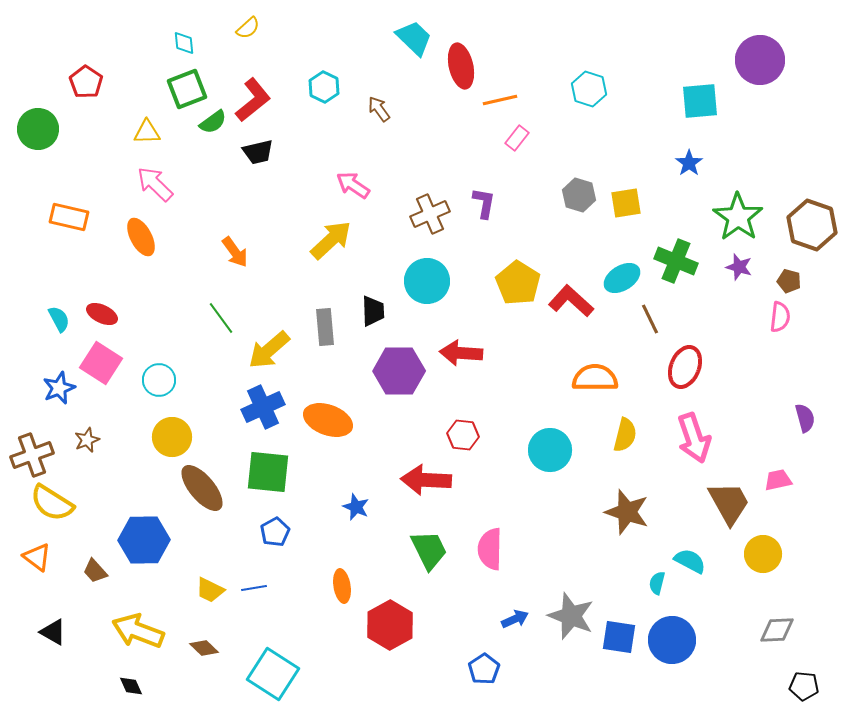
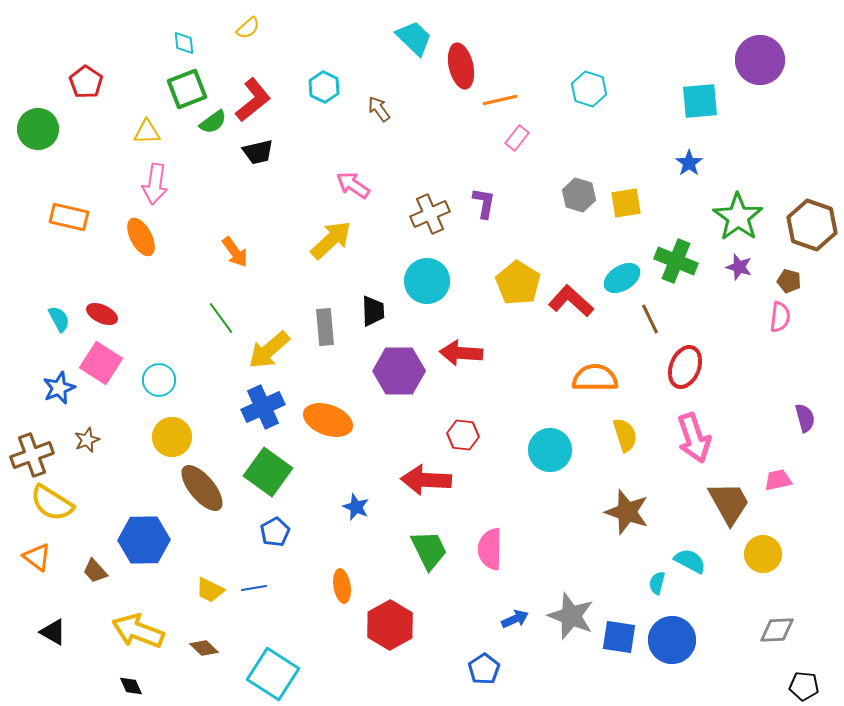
pink arrow at (155, 184): rotated 126 degrees counterclockwise
yellow semicircle at (625, 435): rotated 32 degrees counterclockwise
green square at (268, 472): rotated 30 degrees clockwise
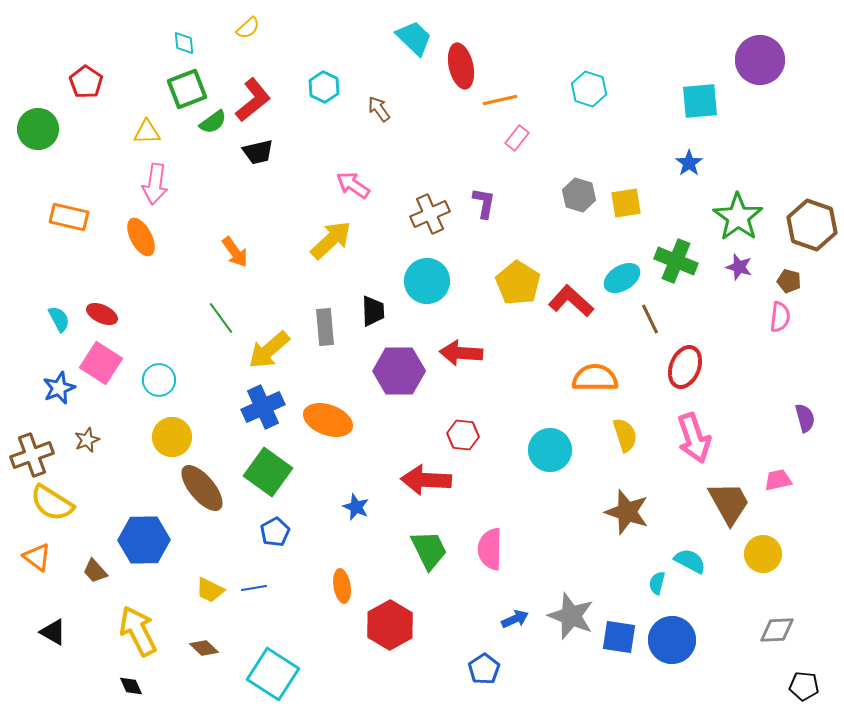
yellow arrow at (138, 631): rotated 42 degrees clockwise
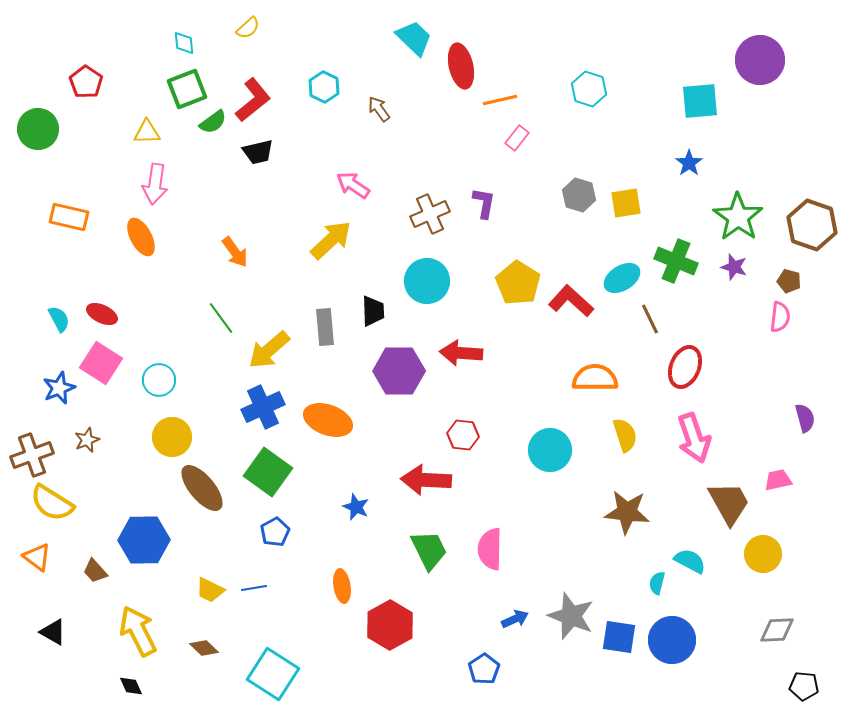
purple star at (739, 267): moved 5 px left
brown star at (627, 512): rotated 12 degrees counterclockwise
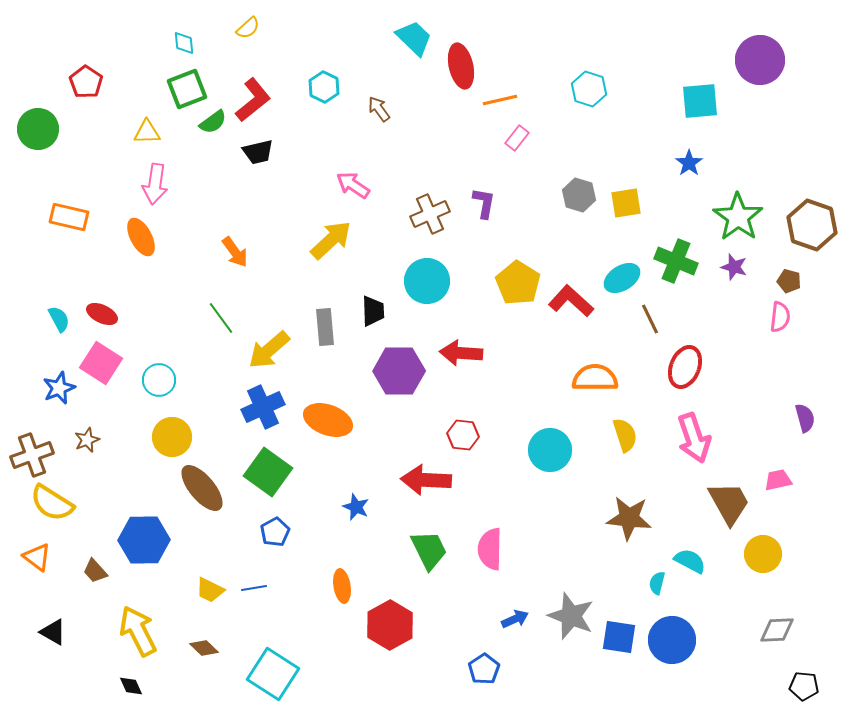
brown star at (627, 512): moved 2 px right, 6 px down
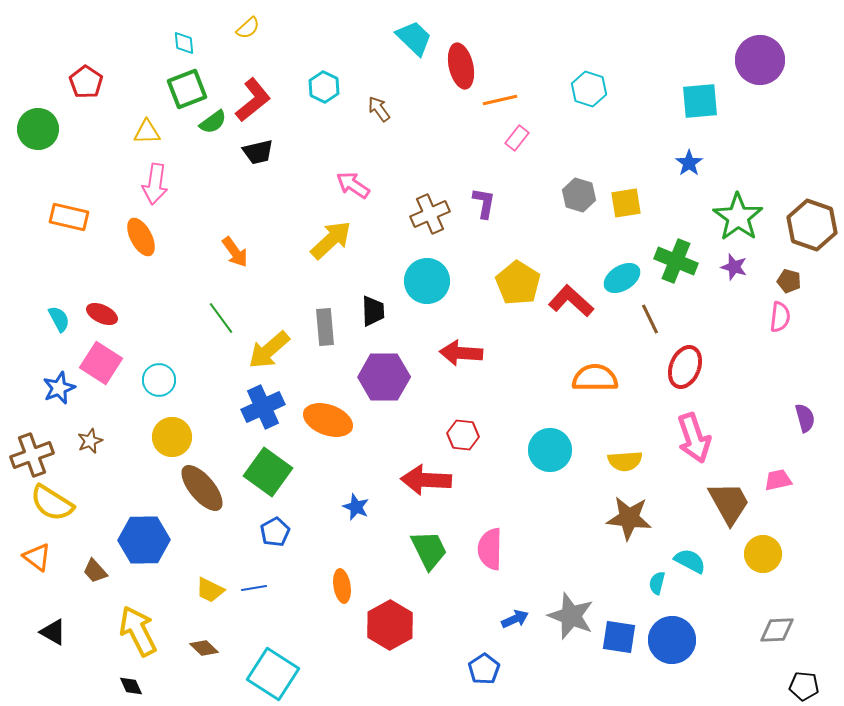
purple hexagon at (399, 371): moved 15 px left, 6 px down
yellow semicircle at (625, 435): moved 26 px down; rotated 104 degrees clockwise
brown star at (87, 440): moved 3 px right, 1 px down
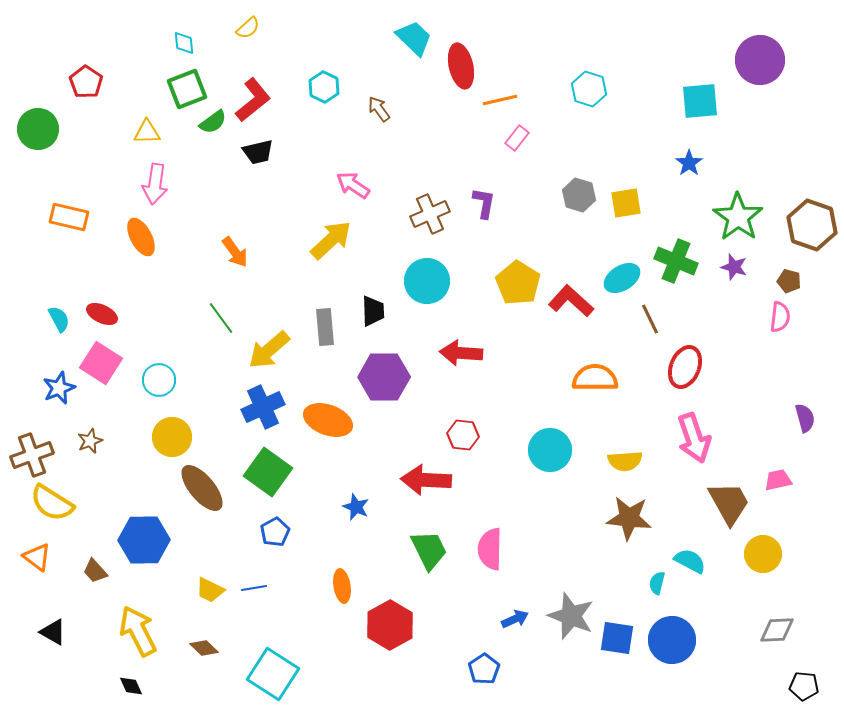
blue square at (619, 637): moved 2 px left, 1 px down
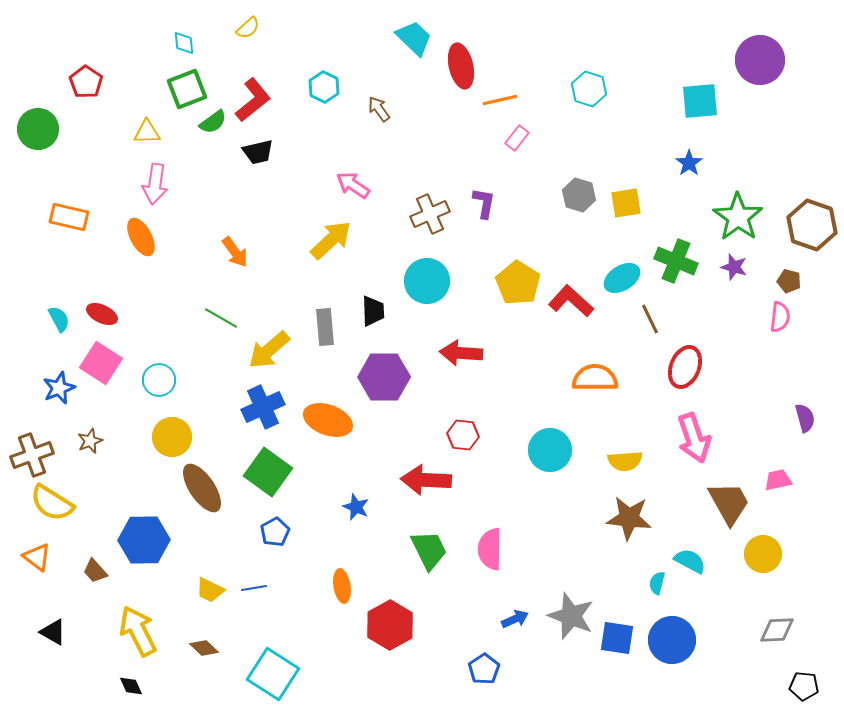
green line at (221, 318): rotated 24 degrees counterclockwise
brown ellipse at (202, 488): rotated 6 degrees clockwise
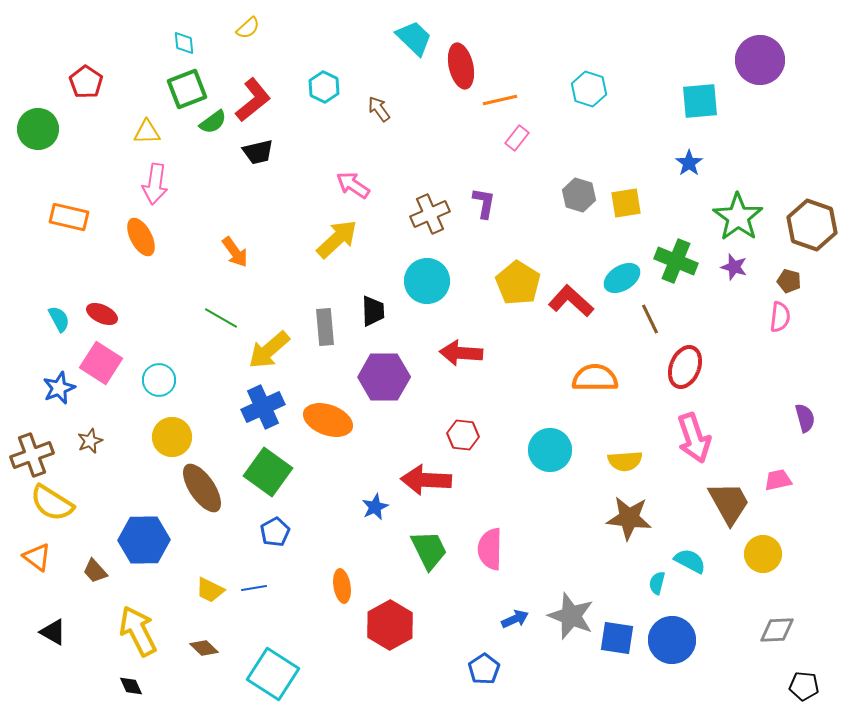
yellow arrow at (331, 240): moved 6 px right, 1 px up
blue star at (356, 507): moved 19 px right; rotated 24 degrees clockwise
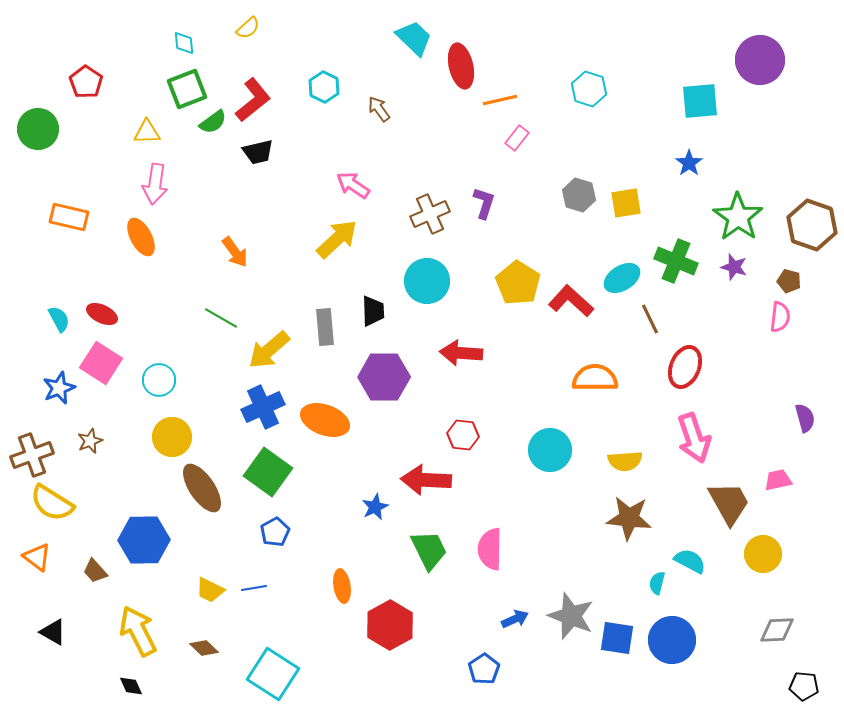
purple L-shape at (484, 203): rotated 8 degrees clockwise
orange ellipse at (328, 420): moved 3 px left
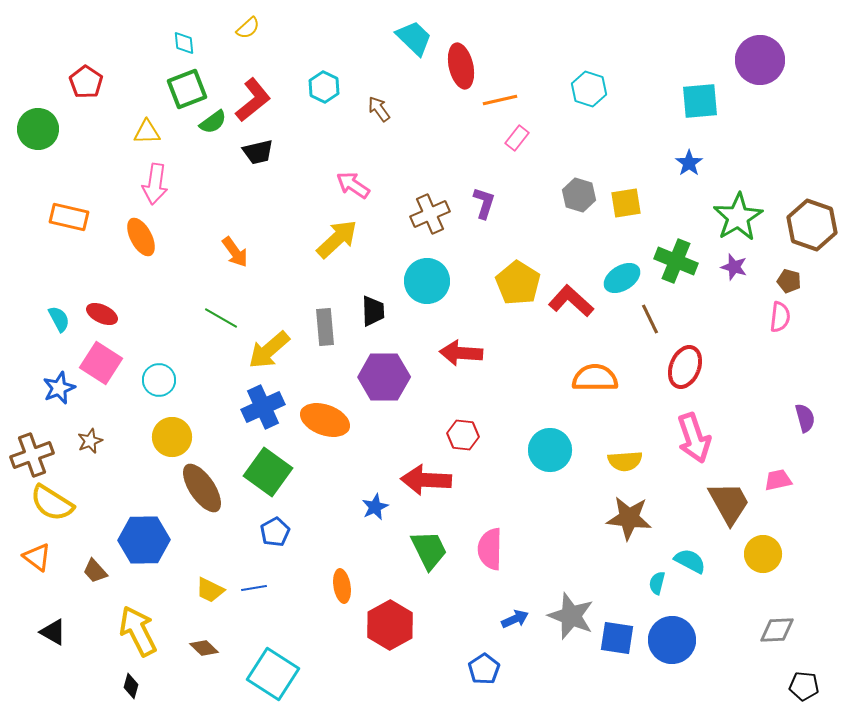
green star at (738, 217): rotated 6 degrees clockwise
black diamond at (131, 686): rotated 40 degrees clockwise
